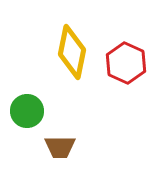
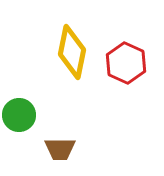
green circle: moved 8 px left, 4 px down
brown trapezoid: moved 2 px down
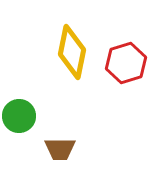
red hexagon: rotated 18 degrees clockwise
green circle: moved 1 px down
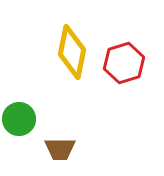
red hexagon: moved 2 px left
green circle: moved 3 px down
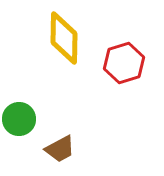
yellow diamond: moved 8 px left, 14 px up; rotated 10 degrees counterclockwise
brown trapezoid: rotated 28 degrees counterclockwise
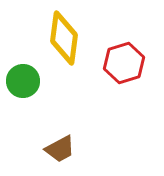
yellow diamond: rotated 6 degrees clockwise
green circle: moved 4 px right, 38 px up
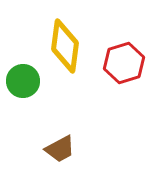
yellow diamond: moved 1 px right, 8 px down
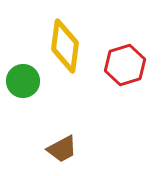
red hexagon: moved 1 px right, 2 px down
brown trapezoid: moved 2 px right
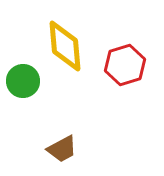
yellow diamond: rotated 12 degrees counterclockwise
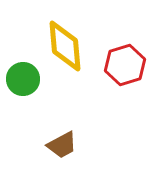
green circle: moved 2 px up
brown trapezoid: moved 4 px up
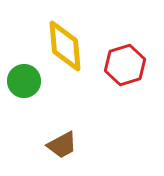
green circle: moved 1 px right, 2 px down
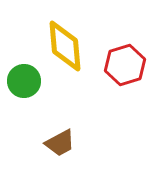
brown trapezoid: moved 2 px left, 2 px up
